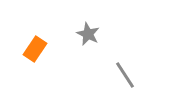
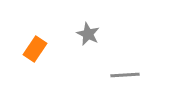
gray line: rotated 60 degrees counterclockwise
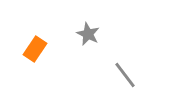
gray line: rotated 56 degrees clockwise
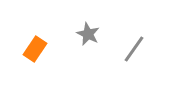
gray line: moved 9 px right, 26 px up; rotated 72 degrees clockwise
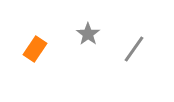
gray star: rotated 10 degrees clockwise
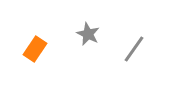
gray star: rotated 10 degrees counterclockwise
